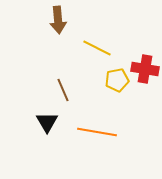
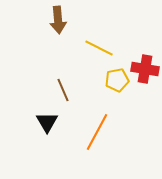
yellow line: moved 2 px right
orange line: rotated 72 degrees counterclockwise
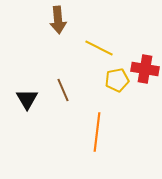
black triangle: moved 20 px left, 23 px up
orange line: rotated 21 degrees counterclockwise
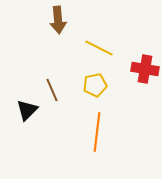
yellow pentagon: moved 22 px left, 5 px down
brown line: moved 11 px left
black triangle: moved 11 px down; rotated 15 degrees clockwise
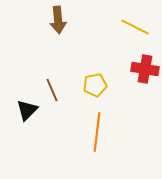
yellow line: moved 36 px right, 21 px up
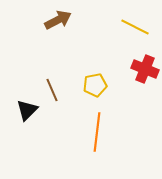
brown arrow: rotated 112 degrees counterclockwise
red cross: rotated 12 degrees clockwise
